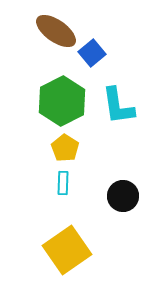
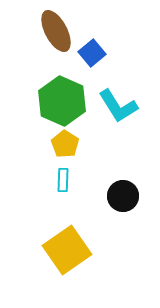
brown ellipse: rotated 27 degrees clockwise
green hexagon: rotated 9 degrees counterclockwise
cyan L-shape: rotated 24 degrees counterclockwise
yellow pentagon: moved 4 px up
cyan rectangle: moved 3 px up
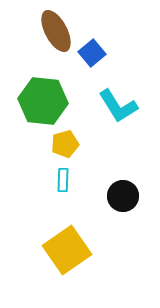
green hexagon: moved 19 px left; rotated 18 degrees counterclockwise
yellow pentagon: rotated 24 degrees clockwise
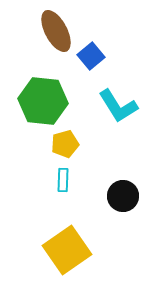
blue square: moved 1 px left, 3 px down
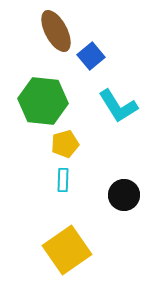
black circle: moved 1 px right, 1 px up
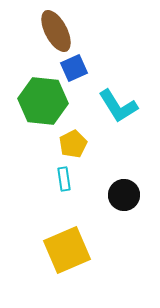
blue square: moved 17 px left, 12 px down; rotated 16 degrees clockwise
yellow pentagon: moved 8 px right; rotated 12 degrees counterclockwise
cyan rectangle: moved 1 px right, 1 px up; rotated 10 degrees counterclockwise
yellow square: rotated 12 degrees clockwise
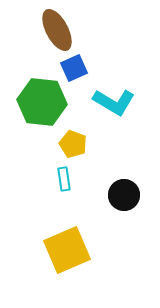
brown ellipse: moved 1 px right, 1 px up
green hexagon: moved 1 px left, 1 px down
cyan L-shape: moved 4 px left, 4 px up; rotated 27 degrees counterclockwise
yellow pentagon: rotated 24 degrees counterclockwise
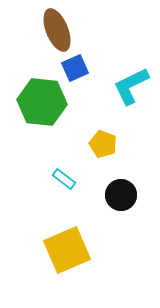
brown ellipse: rotated 6 degrees clockwise
blue square: moved 1 px right
cyan L-shape: moved 17 px right, 16 px up; rotated 123 degrees clockwise
yellow pentagon: moved 30 px right
cyan rectangle: rotated 45 degrees counterclockwise
black circle: moved 3 px left
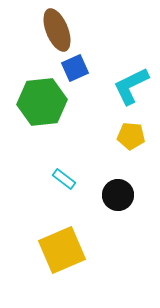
green hexagon: rotated 12 degrees counterclockwise
yellow pentagon: moved 28 px right, 8 px up; rotated 16 degrees counterclockwise
black circle: moved 3 px left
yellow square: moved 5 px left
